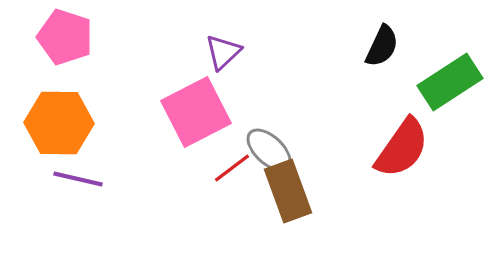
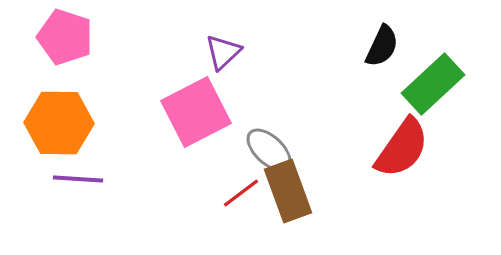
green rectangle: moved 17 px left, 2 px down; rotated 10 degrees counterclockwise
red line: moved 9 px right, 25 px down
purple line: rotated 9 degrees counterclockwise
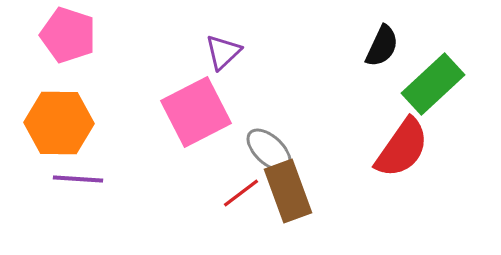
pink pentagon: moved 3 px right, 2 px up
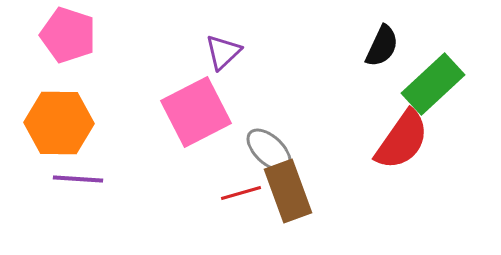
red semicircle: moved 8 px up
red line: rotated 21 degrees clockwise
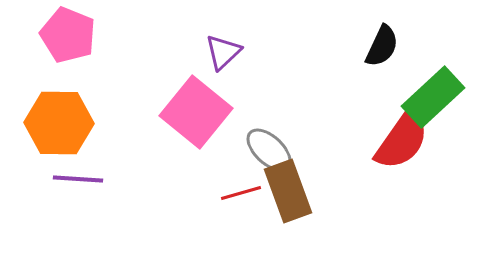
pink pentagon: rotated 4 degrees clockwise
green rectangle: moved 13 px down
pink square: rotated 24 degrees counterclockwise
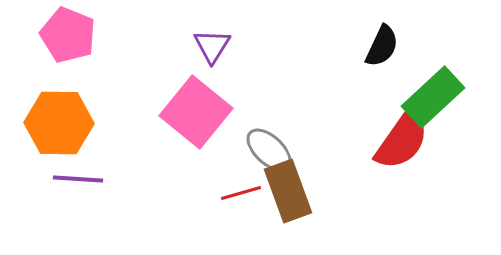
purple triangle: moved 11 px left, 6 px up; rotated 15 degrees counterclockwise
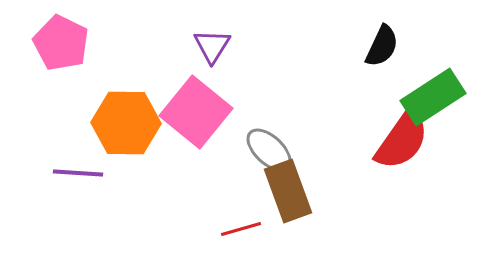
pink pentagon: moved 7 px left, 8 px down; rotated 4 degrees clockwise
green rectangle: rotated 10 degrees clockwise
orange hexagon: moved 67 px right
purple line: moved 6 px up
red line: moved 36 px down
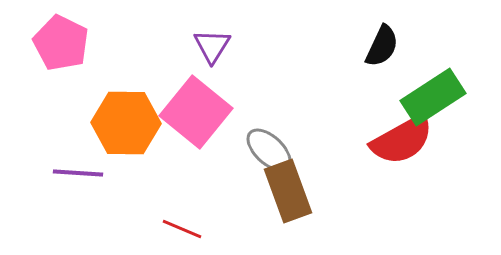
red semicircle: rotated 26 degrees clockwise
red line: moved 59 px left; rotated 39 degrees clockwise
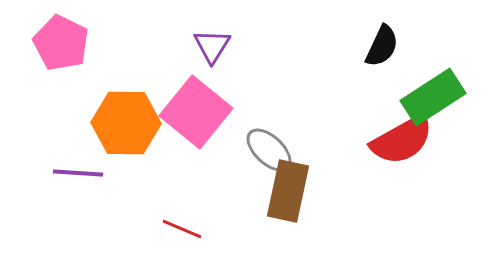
brown rectangle: rotated 32 degrees clockwise
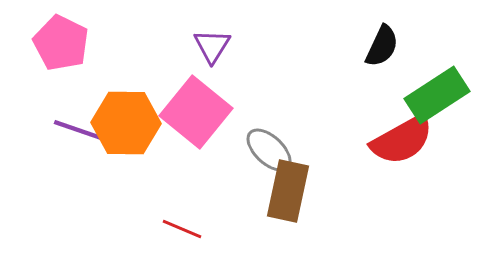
green rectangle: moved 4 px right, 2 px up
purple line: moved 43 px up; rotated 15 degrees clockwise
